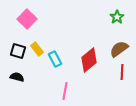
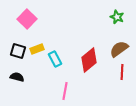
green star: rotated 16 degrees counterclockwise
yellow rectangle: rotated 72 degrees counterclockwise
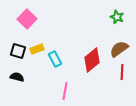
red diamond: moved 3 px right
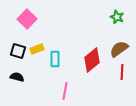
cyan rectangle: rotated 28 degrees clockwise
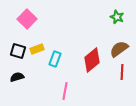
cyan rectangle: rotated 21 degrees clockwise
black semicircle: rotated 32 degrees counterclockwise
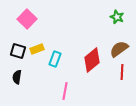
black semicircle: rotated 64 degrees counterclockwise
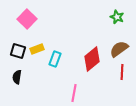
red diamond: moved 1 px up
pink line: moved 9 px right, 2 px down
